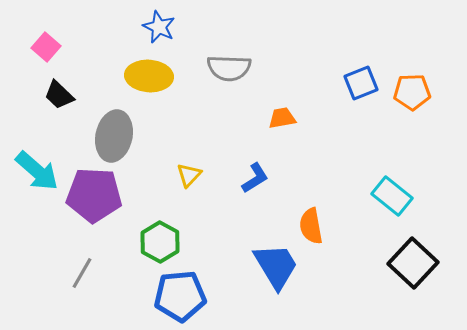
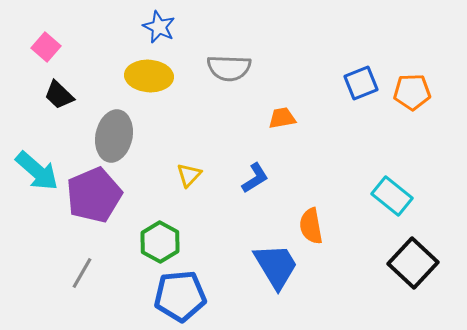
purple pentagon: rotated 26 degrees counterclockwise
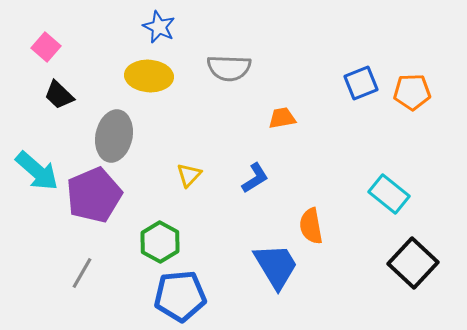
cyan rectangle: moved 3 px left, 2 px up
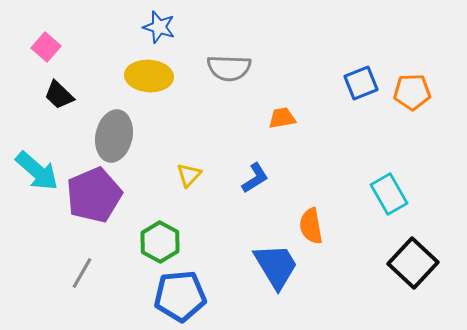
blue star: rotated 8 degrees counterclockwise
cyan rectangle: rotated 21 degrees clockwise
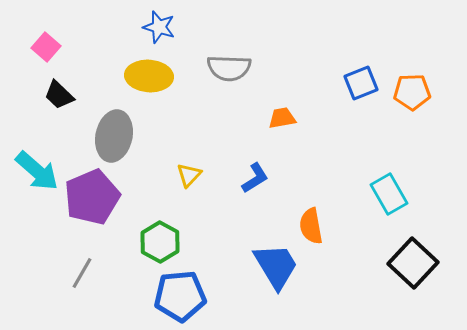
purple pentagon: moved 2 px left, 2 px down
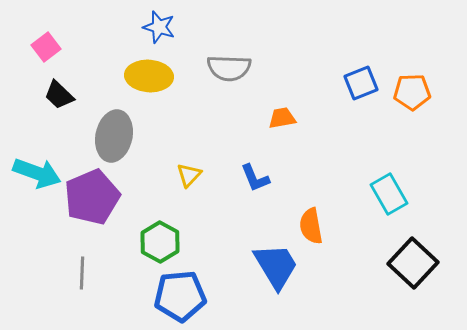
pink square: rotated 12 degrees clockwise
cyan arrow: moved 2 px down; rotated 21 degrees counterclockwise
blue L-shape: rotated 100 degrees clockwise
gray line: rotated 28 degrees counterclockwise
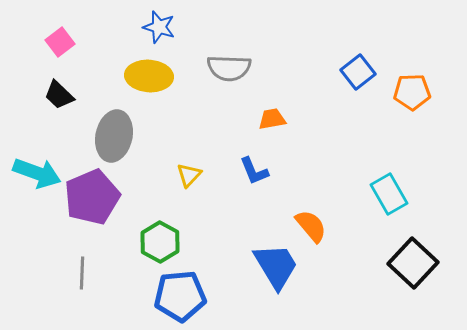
pink square: moved 14 px right, 5 px up
blue square: moved 3 px left, 11 px up; rotated 16 degrees counterclockwise
orange trapezoid: moved 10 px left, 1 px down
blue L-shape: moved 1 px left, 7 px up
orange semicircle: rotated 150 degrees clockwise
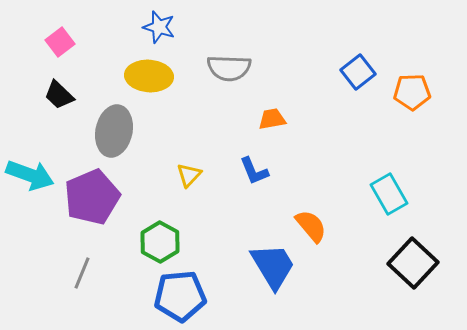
gray ellipse: moved 5 px up
cyan arrow: moved 7 px left, 2 px down
blue trapezoid: moved 3 px left
gray line: rotated 20 degrees clockwise
